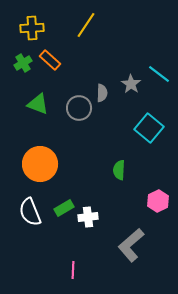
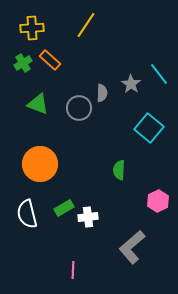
cyan line: rotated 15 degrees clockwise
white semicircle: moved 3 px left, 2 px down; rotated 8 degrees clockwise
gray L-shape: moved 1 px right, 2 px down
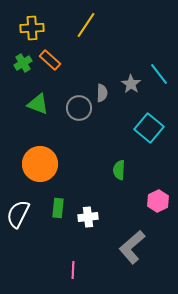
green rectangle: moved 6 px left; rotated 54 degrees counterclockwise
white semicircle: moved 9 px left; rotated 40 degrees clockwise
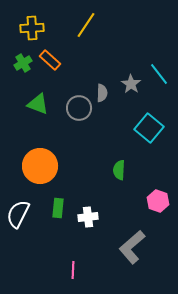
orange circle: moved 2 px down
pink hexagon: rotated 15 degrees counterclockwise
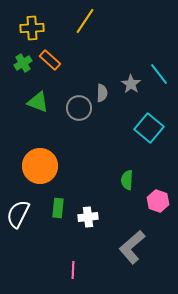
yellow line: moved 1 px left, 4 px up
green triangle: moved 2 px up
green semicircle: moved 8 px right, 10 px down
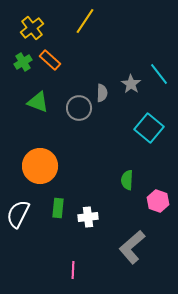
yellow cross: rotated 35 degrees counterclockwise
green cross: moved 1 px up
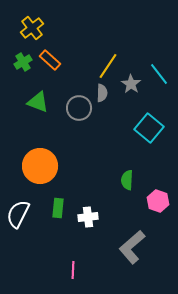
yellow line: moved 23 px right, 45 px down
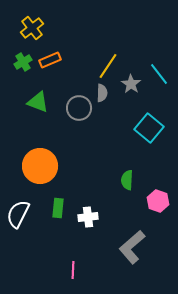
orange rectangle: rotated 65 degrees counterclockwise
